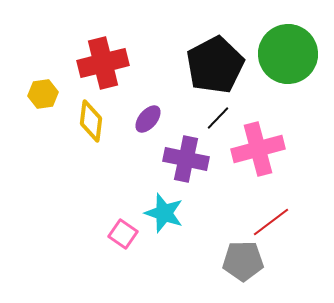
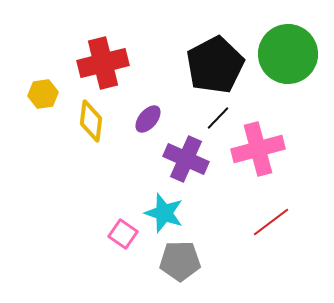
purple cross: rotated 12 degrees clockwise
gray pentagon: moved 63 px left
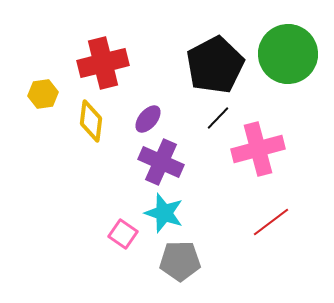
purple cross: moved 25 px left, 3 px down
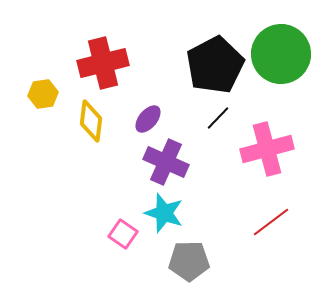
green circle: moved 7 px left
pink cross: moved 9 px right
purple cross: moved 5 px right
gray pentagon: moved 9 px right
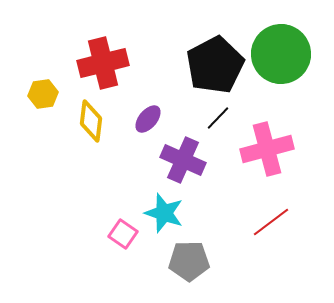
purple cross: moved 17 px right, 2 px up
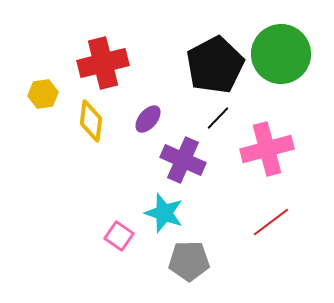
pink square: moved 4 px left, 2 px down
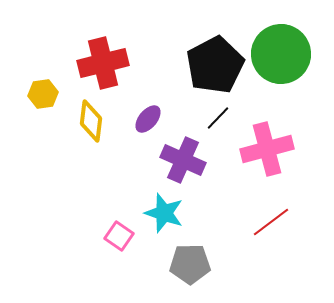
gray pentagon: moved 1 px right, 3 px down
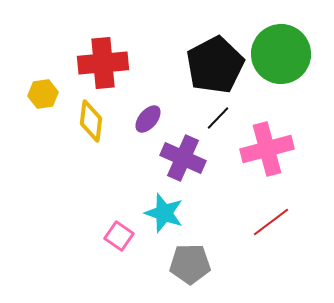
red cross: rotated 9 degrees clockwise
purple cross: moved 2 px up
